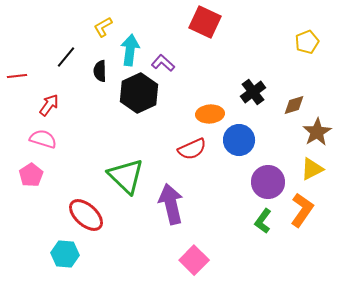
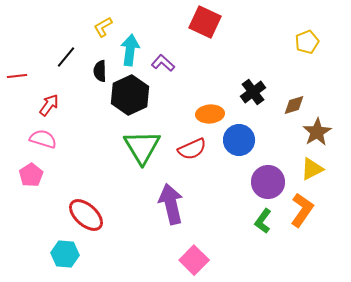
black hexagon: moved 9 px left, 2 px down
green triangle: moved 16 px right, 29 px up; rotated 15 degrees clockwise
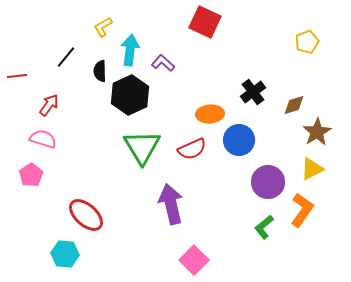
green L-shape: moved 1 px right, 6 px down; rotated 15 degrees clockwise
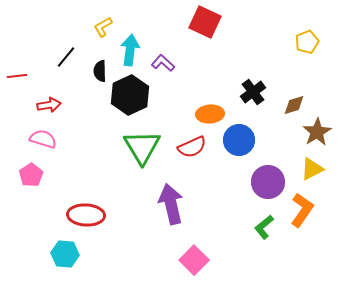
red arrow: rotated 45 degrees clockwise
red semicircle: moved 2 px up
red ellipse: rotated 39 degrees counterclockwise
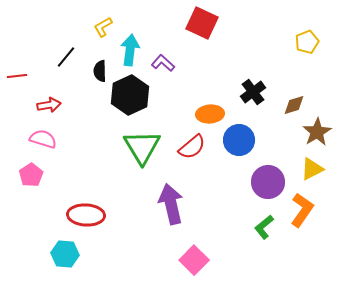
red square: moved 3 px left, 1 px down
red semicircle: rotated 16 degrees counterclockwise
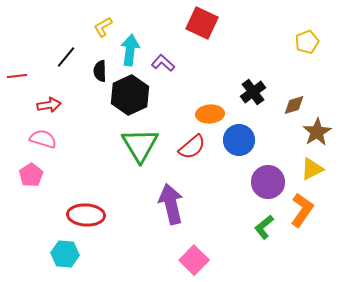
green triangle: moved 2 px left, 2 px up
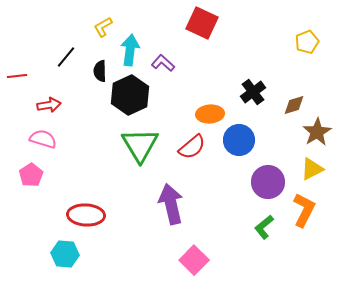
orange L-shape: moved 2 px right; rotated 8 degrees counterclockwise
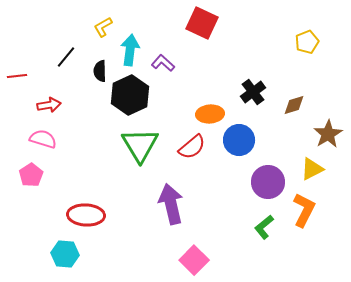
brown star: moved 11 px right, 2 px down
